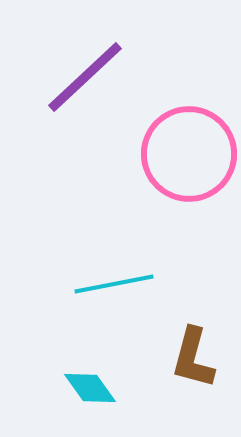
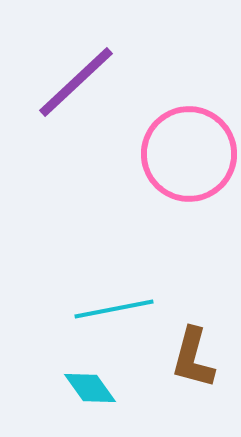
purple line: moved 9 px left, 5 px down
cyan line: moved 25 px down
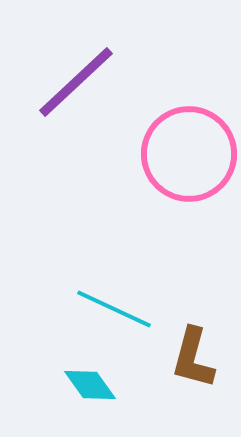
cyan line: rotated 36 degrees clockwise
cyan diamond: moved 3 px up
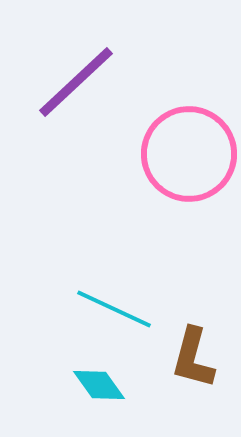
cyan diamond: moved 9 px right
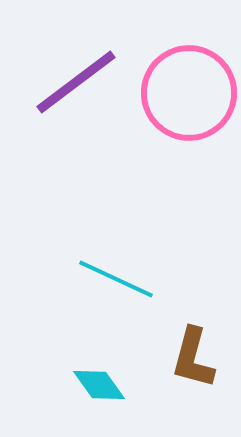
purple line: rotated 6 degrees clockwise
pink circle: moved 61 px up
cyan line: moved 2 px right, 30 px up
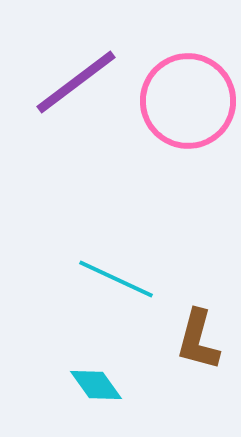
pink circle: moved 1 px left, 8 px down
brown L-shape: moved 5 px right, 18 px up
cyan diamond: moved 3 px left
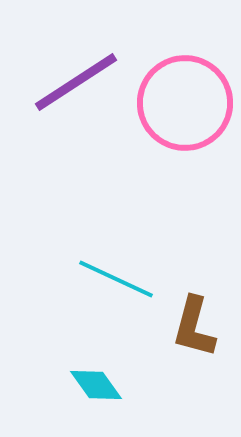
purple line: rotated 4 degrees clockwise
pink circle: moved 3 px left, 2 px down
brown L-shape: moved 4 px left, 13 px up
